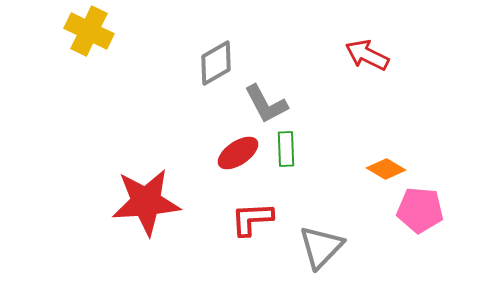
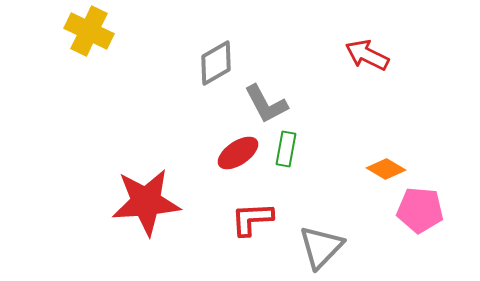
green rectangle: rotated 12 degrees clockwise
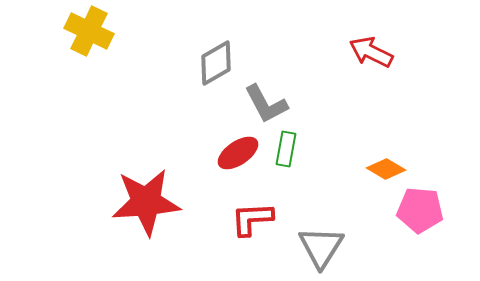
red arrow: moved 4 px right, 3 px up
gray triangle: rotated 12 degrees counterclockwise
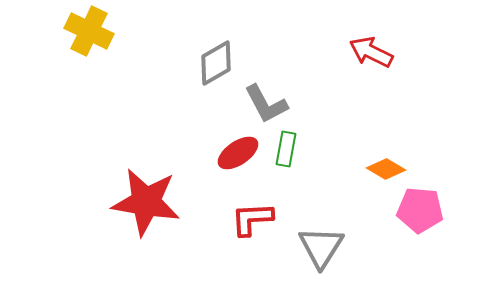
red star: rotated 14 degrees clockwise
